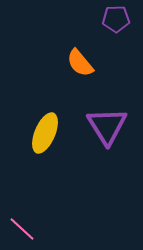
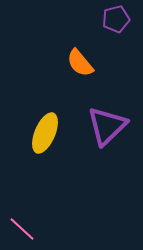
purple pentagon: rotated 12 degrees counterclockwise
purple triangle: rotated 18 degrees clockwise
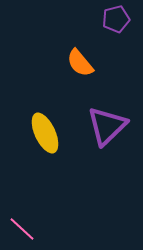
yellow ellipse: rotated 48 degrees counterclockwise
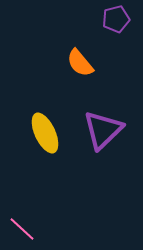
purple triangle: moved 4 px left, 4 px down
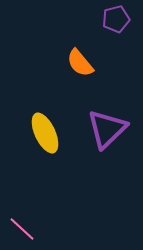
purple triangle: moved 4 px right, 1 px up
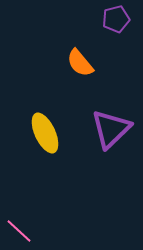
purple triangle: moved 4 px right
pink line: moved 3 px left, 2 px down
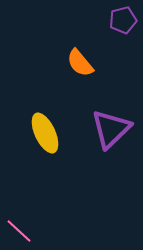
purple pentagon: moved 7 px right, 1 px down
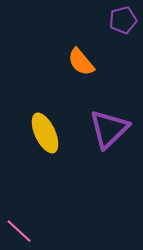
orange semicircle: moved 1 px right, 1 px up
purple triangle: moved 2 px left
